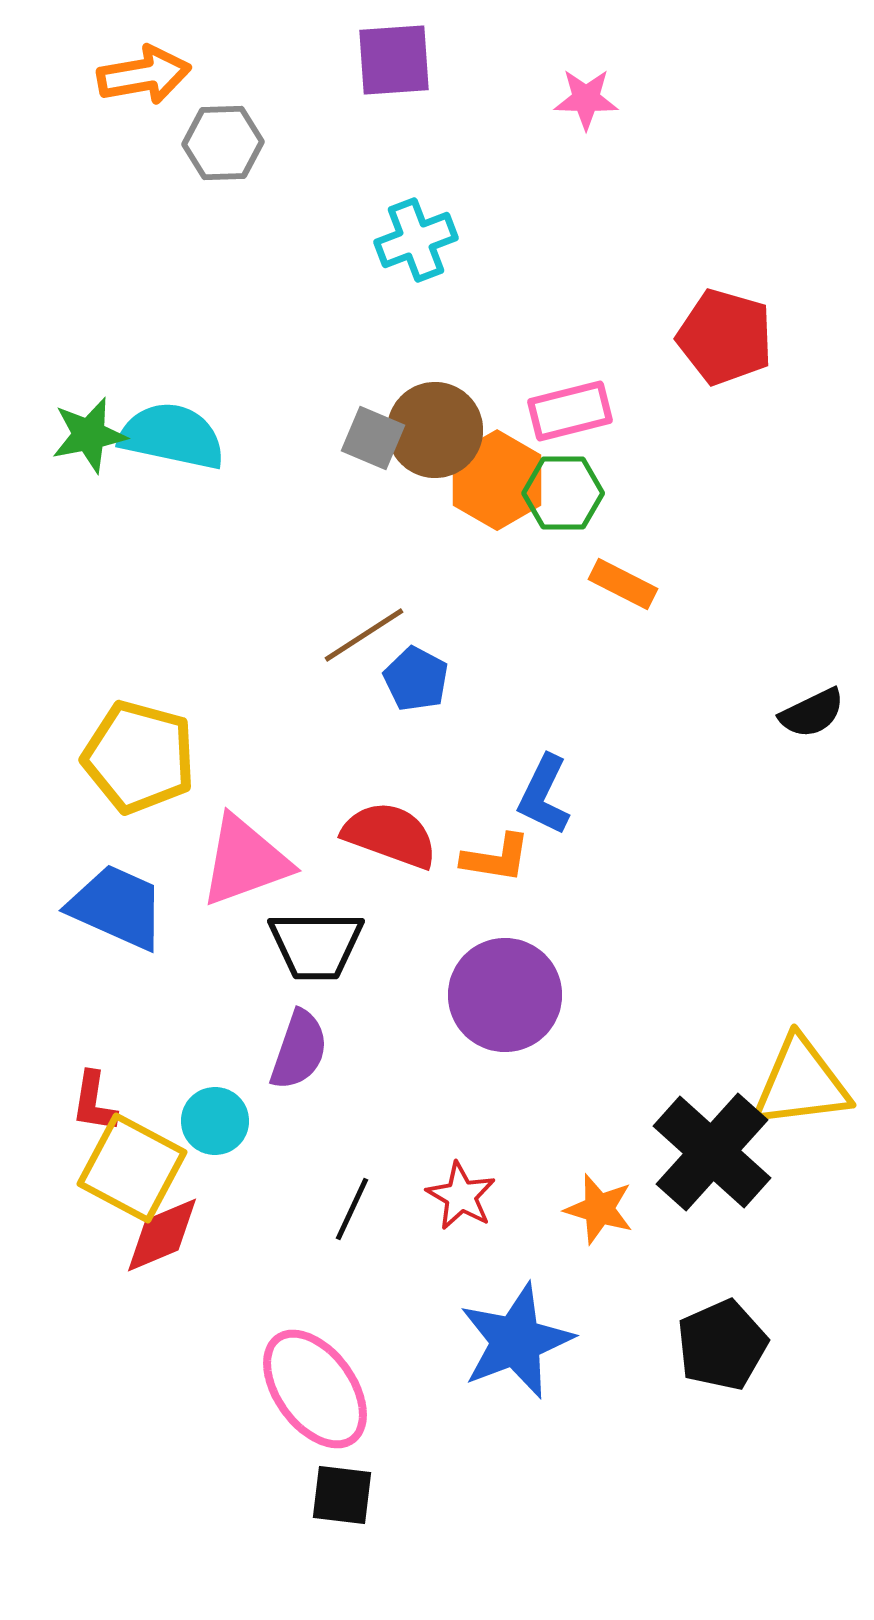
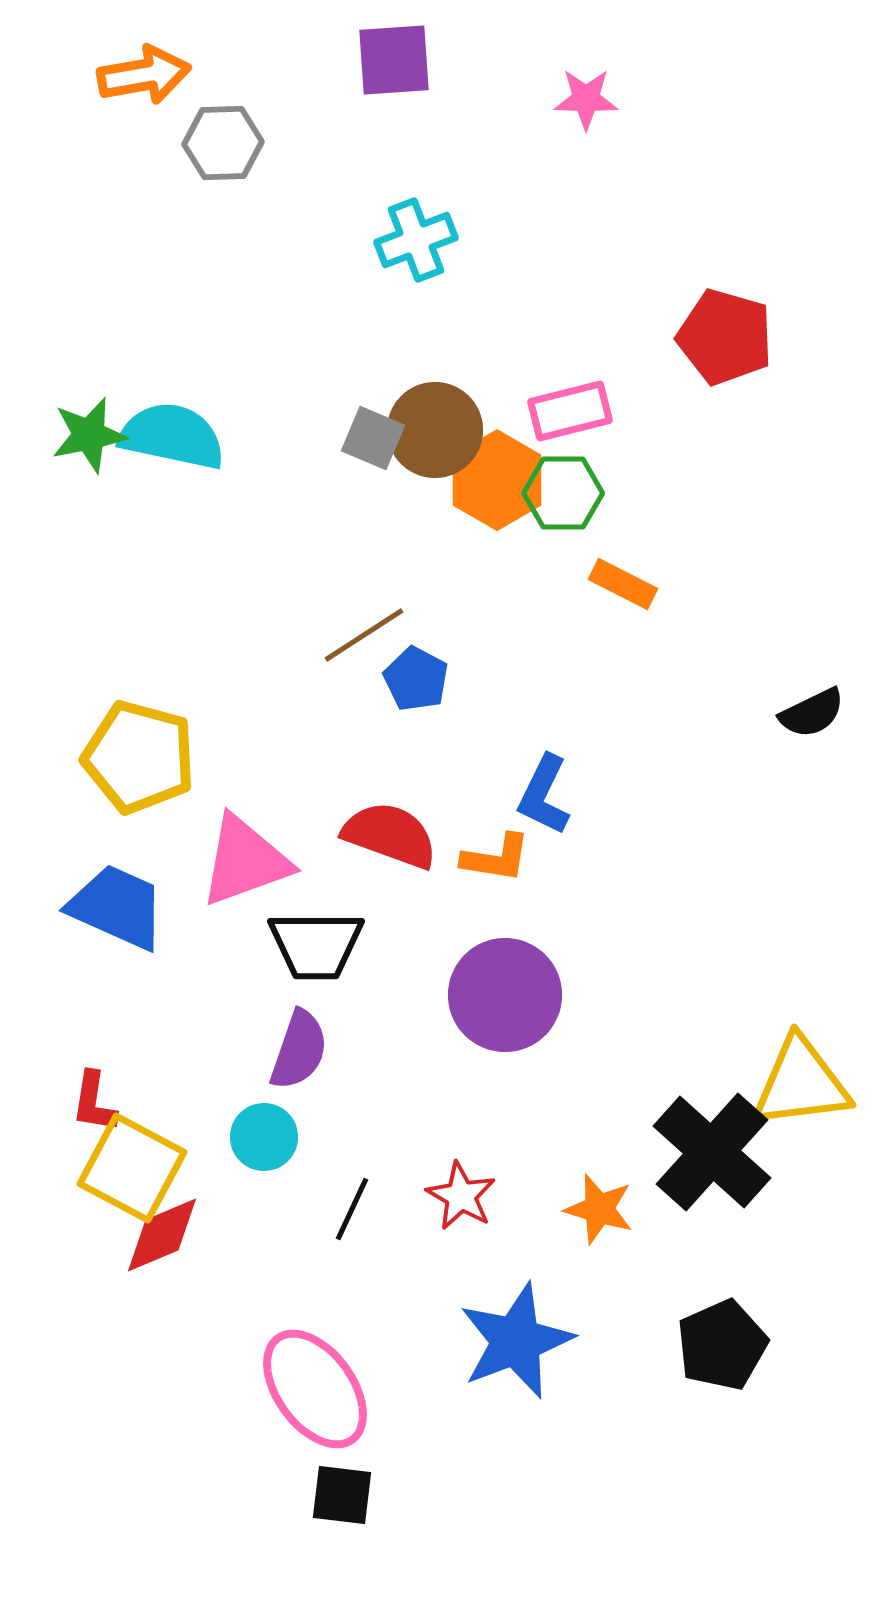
cyan circle: moved 49 px right, 16 px down
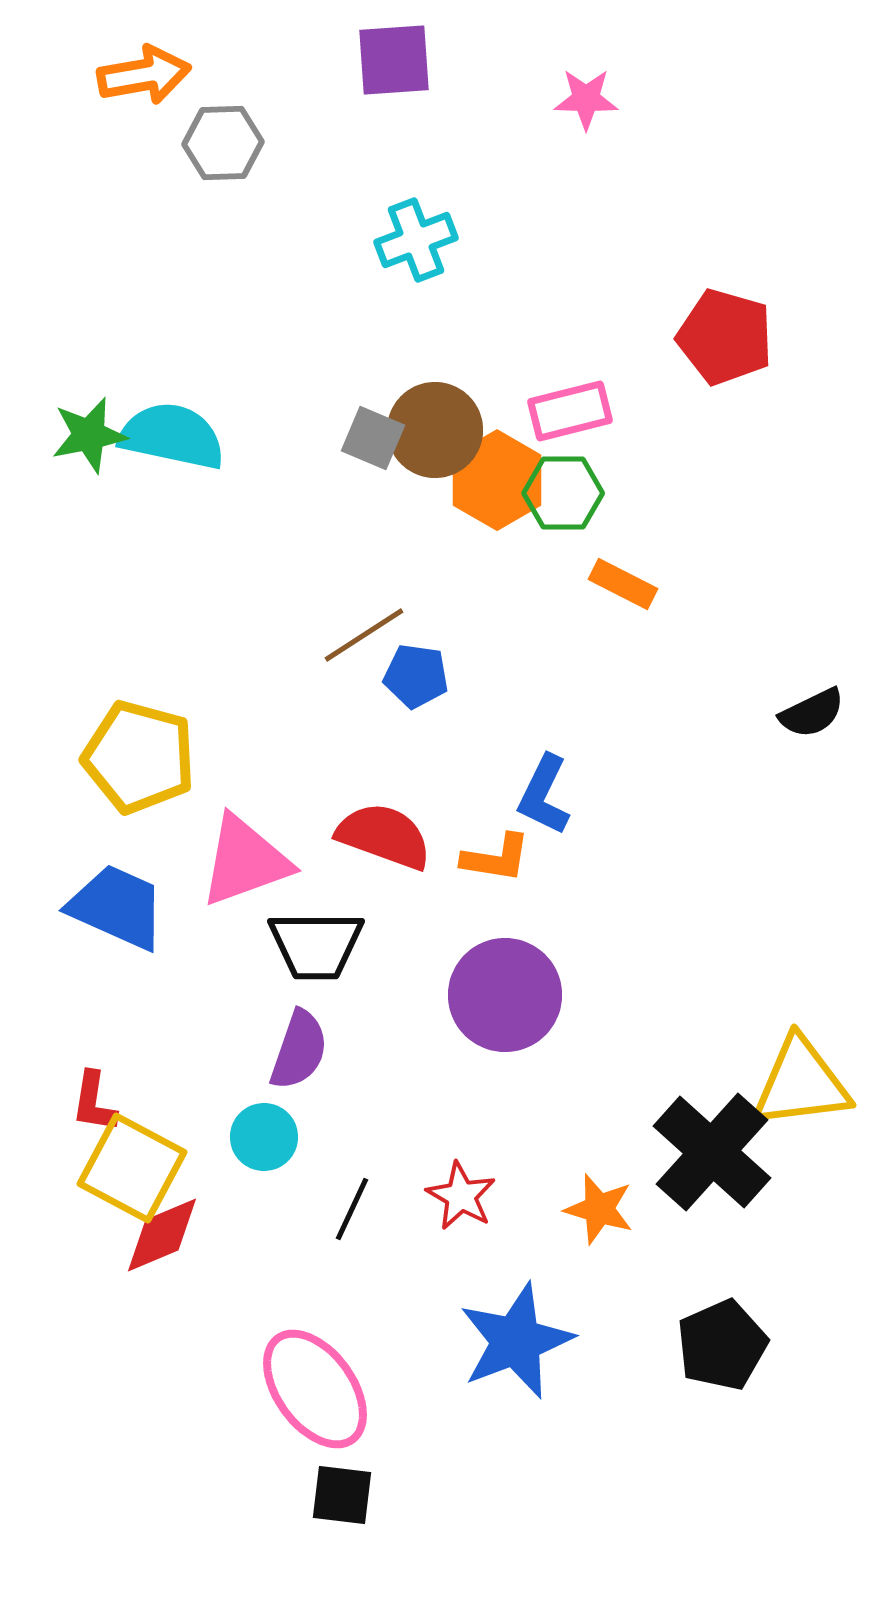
blue pentagon: moved 3 px up; rotated 20 degrees counterclockwise
red semicircle: moved 6 px left, 1 px down
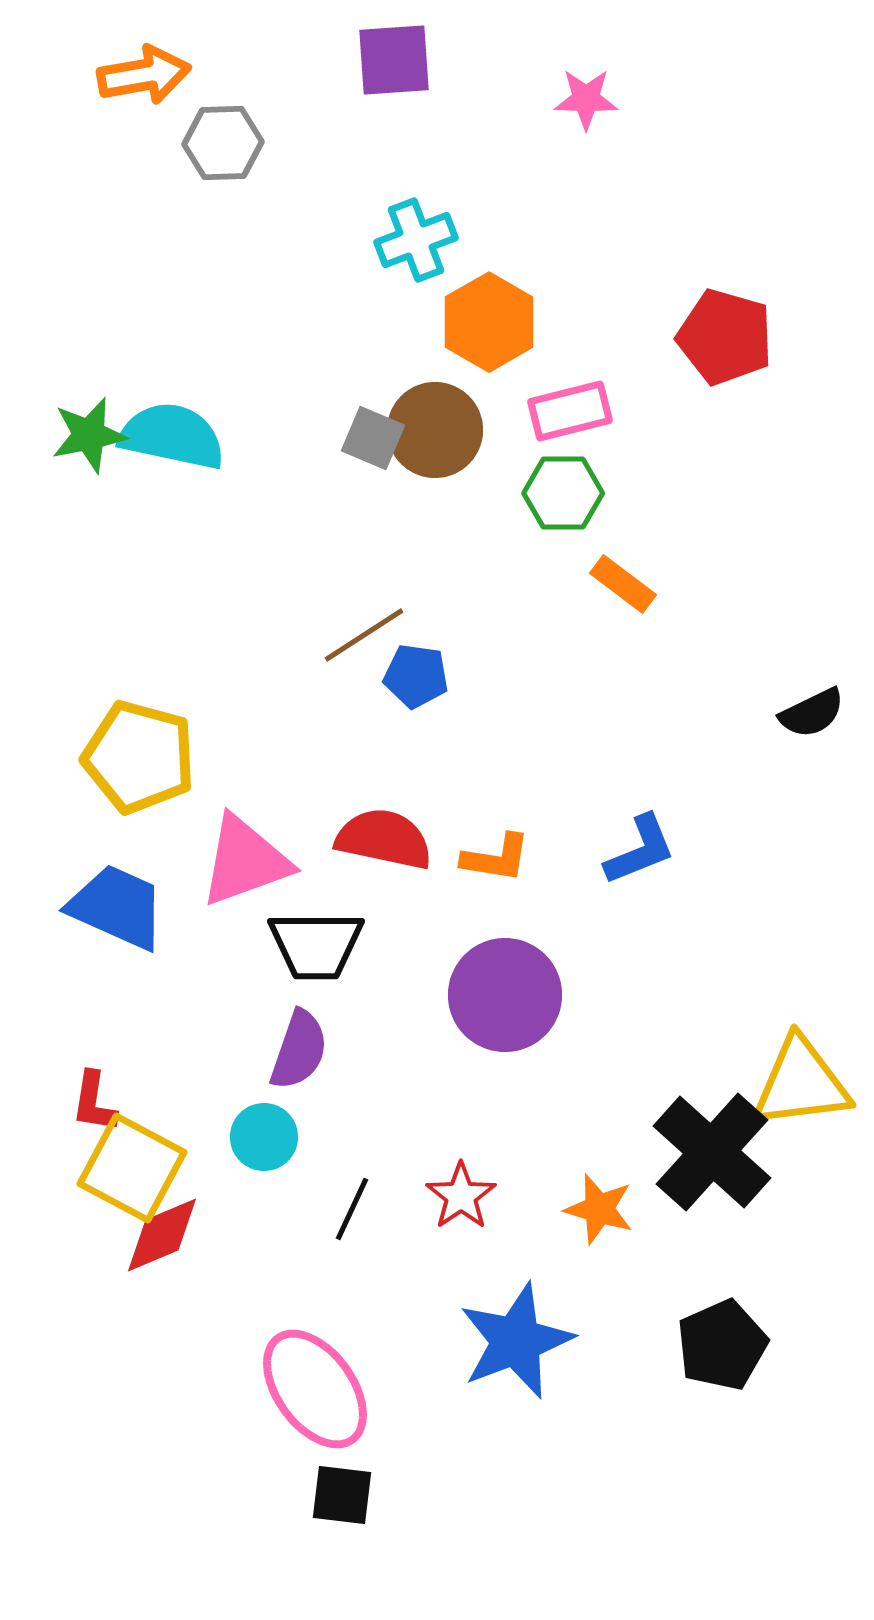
orange hexagon: moved 8 px left, 158 px up
orange rectangle: rotated 10 degrees clockwise
blue L-shape: moved 96 px right, 55 px down; rotated 138 degrees counterclockwise
red semicircle: moved 3 px down; rotated 8 degrees counterclockwise
red star: rotated 8 degrees clockwise
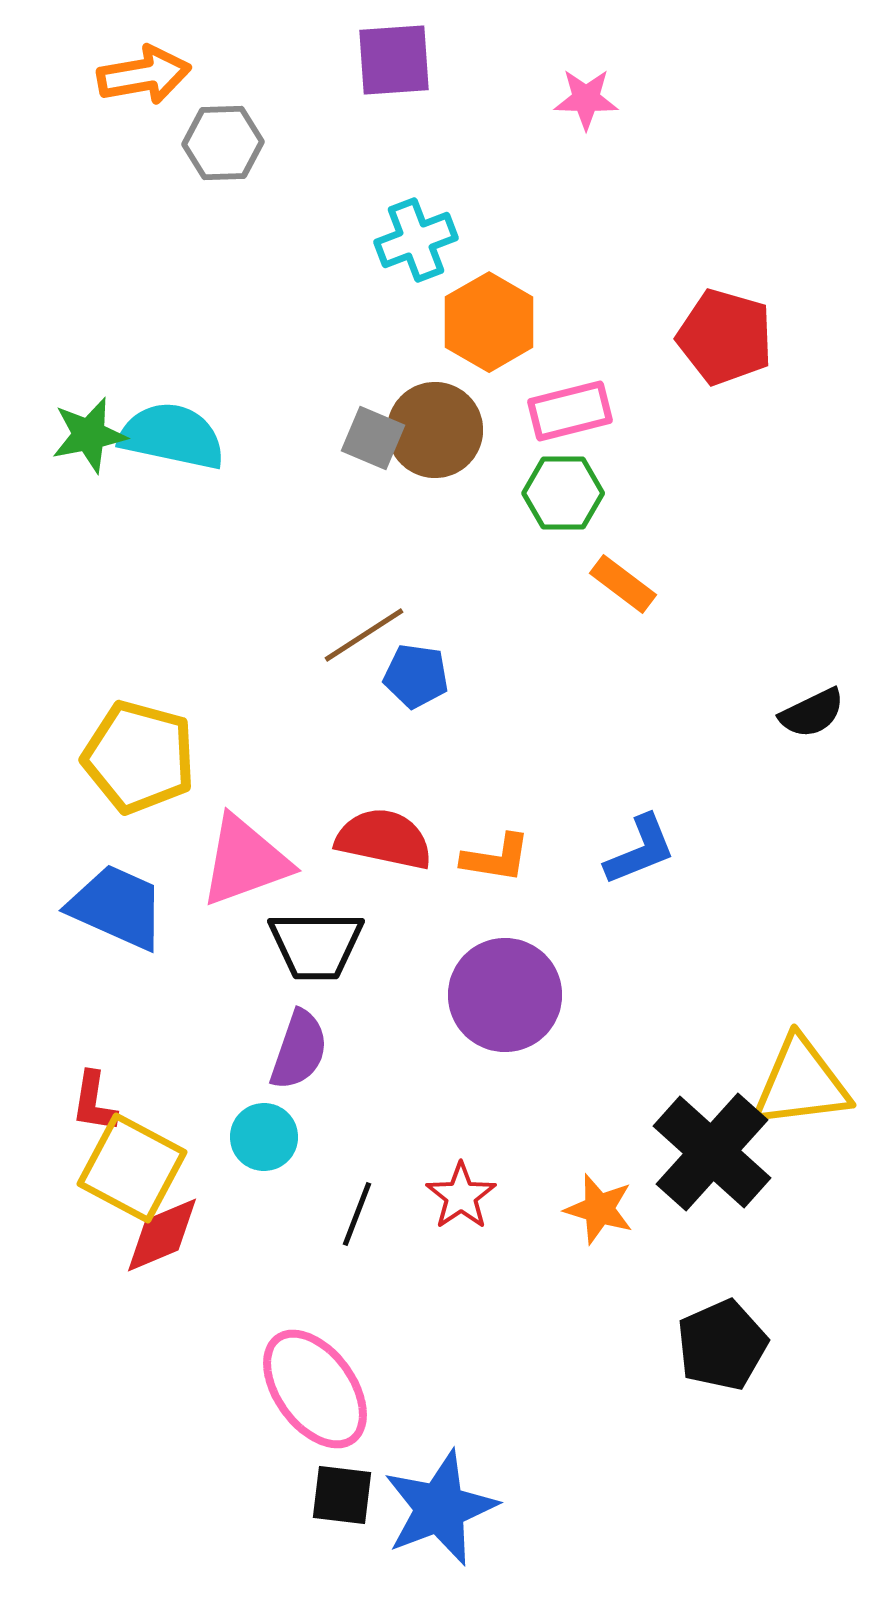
black line: moved 5 px right, 5 px down; rotated 4 degrees counterclockwise
blue star: moved 76 px left, 167 px down
